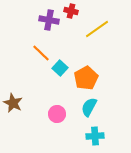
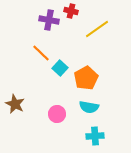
brown star: moved 2 px right, 1 px down
cyan semicircle: rotated 108 degrees counterclockwise
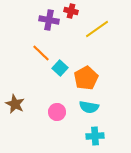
pink circle: moved 2 px up
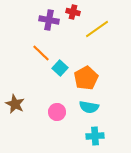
red cross: moved 2 px right, 1 px down
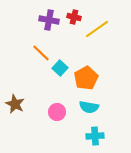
red cross: moved 1 px right, 5 px down
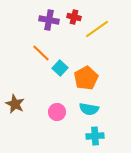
cyan semicircle: moved 2 px down
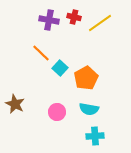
yellow line: moved 3 px right, 6 px up
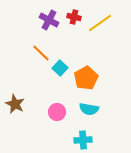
purple cross: rotated 18 degrees clockwise
cyan cross: moved 12 px left, 4 px down
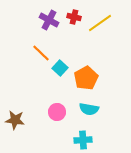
brown star: moved 16 px down; rotated 18 degrees counterclockwise
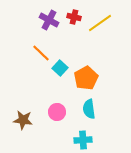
cyan semicircle: rotated 72 degrees clockwise
brown star: moved 8 px right
